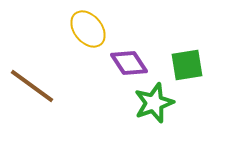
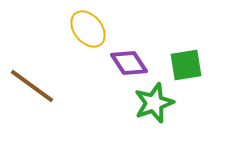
green square: moved 1 px left
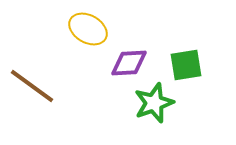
yellow ellipse: rotated 21 degrees counterclockwise
purple diamond: rotated 60 degrees counterclockwise
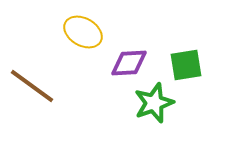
yellow ellipse: moved 5 px left, 3 px down
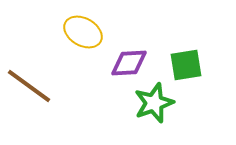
brown line: moved 3 px left
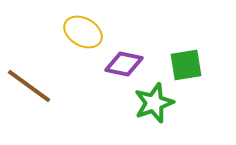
purple diamond: moved 5 px left, 1 px down; rotated 15 degrees clockwise
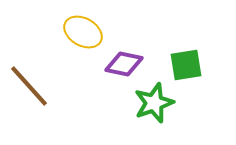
brown line: rotated 12 degrees clockwise
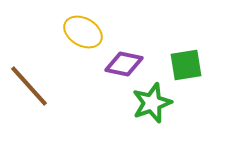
green star: moved 2 px left
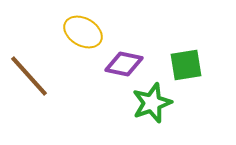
brown line: moved 10 px up
